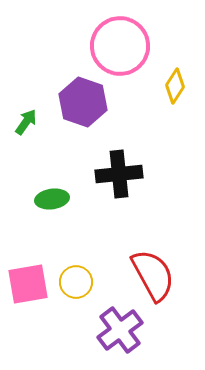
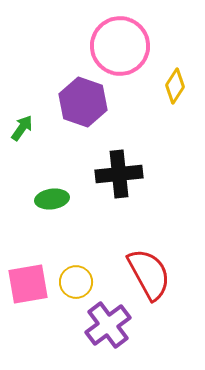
green arrow: moved 4 px left, 6 px down
red semicircle: moved 4 px left, 1 px up
purple cross: moved 12 px left, 5 px up
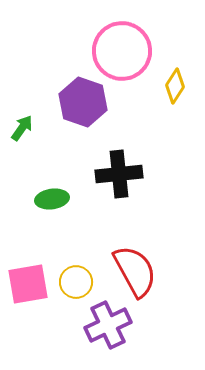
pink circle: moved 2 px right, 5 px down
red semicircle: moved 14 px left, 3 px up
purple cross: rotated 12 degrees clockwise
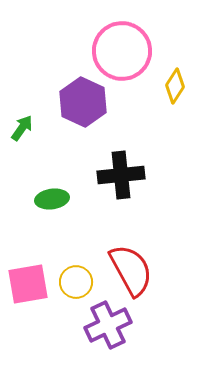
purple hexagon: rotated 6 degrees clockwise
black cross: moved 2 px right, 1 px down
red semicircle: moved 4 px left, 1 px up
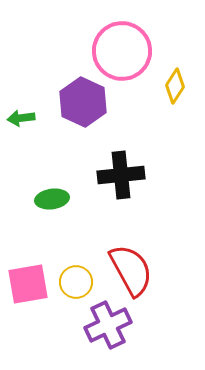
green arrow: moved 1 px left, 10 px up; rotated 132 degrees counterclockwise
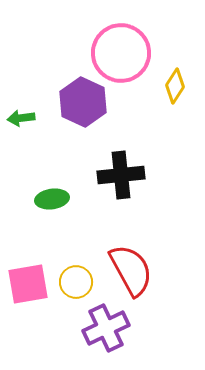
pink circle: moved 1 px left, 2 px down
purple cross: moved 2 px left, 3 px down
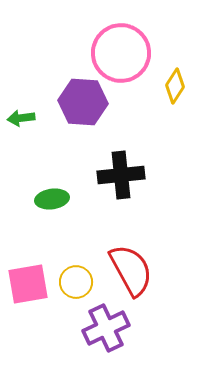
purple hexagon: rotated 21 degrees counterclockwise
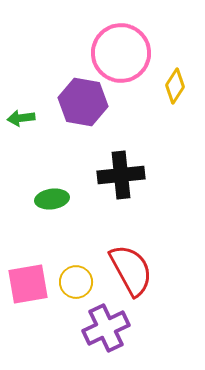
purple hexagon: rotated 6 degrees clockwise
